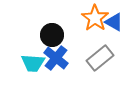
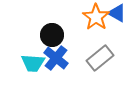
orange star: moved 1 px right, 1 px up
blue triangle: moved 3 px right, 9 px up
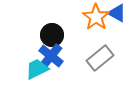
blue cross: moved 5 px left, 2 px up
cyan trapezoid: moved 4 px right, 6 px down; rotated 150 degrees clockwise
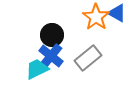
gray rectangle: moved 12 px left
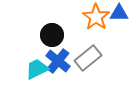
blue triangle: moved 2 px right; rotated 30 degrees counterclockwise
blue cross: moved 7 px right, 5 px down
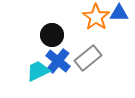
cyan trapezoid: moved 1 px right, 2 px down
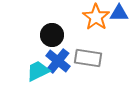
gray rectangle: rotated 48 degrees clockwise
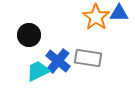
black circle: moved 23 px left
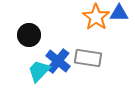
cyan trapezoid: moved 1 px right; rotated 20 degrees counterclockwise
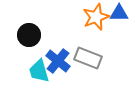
orange star: rotated 16 degrees clockwise
gray rectangle: rotated 12 degrees clockwise
cyan trapezoid: rotated 60 degrees counterclockwise
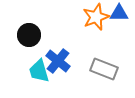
gray rectangle: moved 16 px right, 11 px down
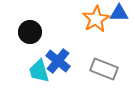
orange star: moved 2 px down; rotated 8 degrees counterclockwise
black circle: moved 1 px right, 3 px up
